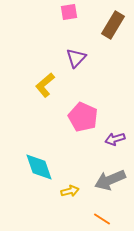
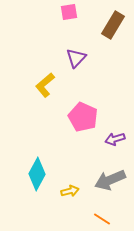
cyan diamond: moved 2 px left, 7 px down; rotated 48 degrees clockwise
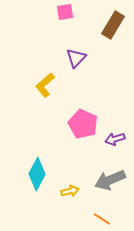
pink square: moved 4 px left
pink pentagon: moved 7 px down
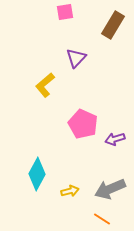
gray arrow: moved 9 px down
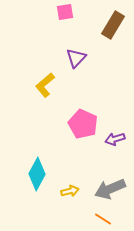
orange line: moved 1 px right
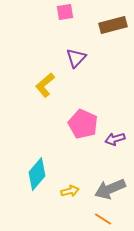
brown rectangle: rotated 44 degrees clockwise
cyan diamond: rotated 12 degrees clockwise
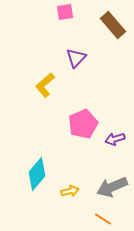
brown rectangle: rotated 64 degrees clockwise
pink pentagon: rotated 24 degrees clockwise
gray arrow: moved 2 px right, 2 px up
